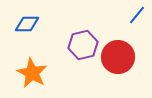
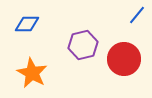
red circle: moved 6 px right, 2 px down
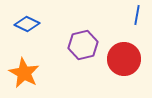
blue line: rotated 30 degrees counterclockwise
blue diamond: rotated 25 degrees clockwise
orange star: moved 8 px left
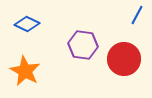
blue line: rotated 18 degrees clockwise
purple hexagon: rotated 20 degrees clockwise
orange star: moved 1 px right, 2 px up
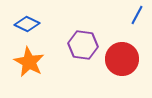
red circle: moved 2 px left
orange star: moved 4 px right, 9 px up
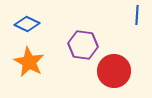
blue line: rotated 24 degrees counterclockwise
red circle: moved 8 px left, 12 px down
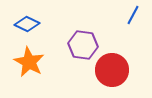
blue line: moved 4 px left; rotated 24 degrees clockwise
red circle: moved 2 px left, 1 px up
